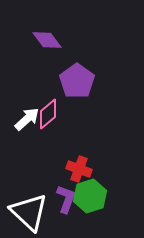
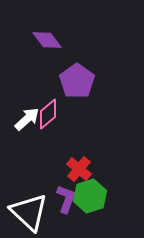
red cross: rotated 20 degrees clockwise
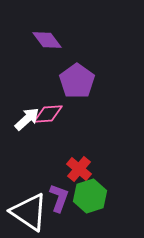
pink diamond: rotated 36 degrees clockwise
purple L-shape: moved 7 px left, 1 px up
white triangle: rotated 9 degrees counterclockwise
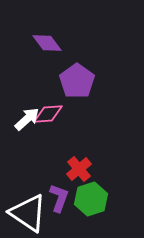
purple diamond: moved 3 px down
red cross: rotated 10 degrees clockwise
green hexagon: moved 1 px right, 3 px down
white triangle: moved 1 px left, 1 px down
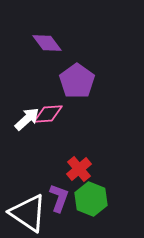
green hexagon: rotated 20 degrees counterclockwise
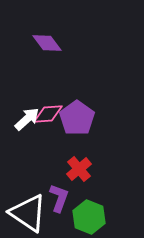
purple pentagon: moved 37 px down
green hexagon: moved 2 px left, 18 px down
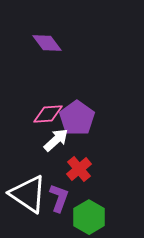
white arrow: moved 29 px right, 21 px down
white triangle: moved 19 px up
green hexagon: rotated 8 degrees clockwise
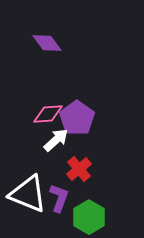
white triangle: rotated 12 degrees counterclockwise
